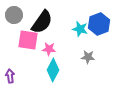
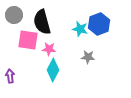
black semicircle: rotated 130 degrees clockwise
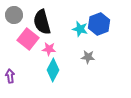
pink square: moved 1 px up; rotated 30 degrees clockwise
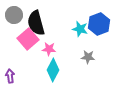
black semicircle: moved 6 px left, 1 px down
pink square: rotated 10 degrees clockwise
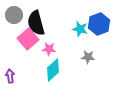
cyan diamond: rotated 20 degrees clockwise
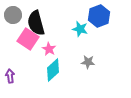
gray circle: moved 1 px left
blue hexagon: moved 8 px up
pink square: rotated 15 degrees counterclockwise
pink star: rotated 24 degrees clockwise
gray star: moved 5 px down
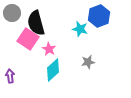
gray circle: moved 1 px left, 2 px up
gray star: rotated 16 degrees counterclockwise
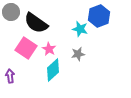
gray circle: moved 1 px left, 1 px up
black semicircle: rotated 40 degrees counterclockwise
pink square: moved 2 px left, 9 px down
gray star: moved 10 px left, 8 px up
